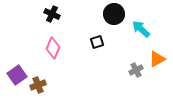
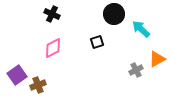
pink diamond: rotated 40 degrees clockwise
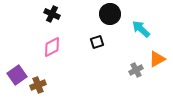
black circle: moved 4 px left
pink diamond: moved 1 px left, 1 px up
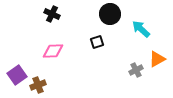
pink diamond: moved 1 px right, 4 px down; rotated 25 degrees clockwise
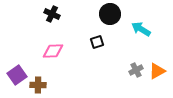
cyan arrow: rotated 12 degrees counterclockwise
orange triangle: moved 12 px down
brown cross: rotated 21 degrees clockwise
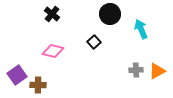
black cross: rotated 14 degrees clockwise
cyan arrow: rotated 36 degrees clockwise
black square: moved 3 px left; rotated 24 degrees counterclockwise
pink diamond: rotated 15 degrees clockwise
gray cross: rotated 24 degrees clockwise
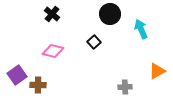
gray cross: moved 11 px left, 17 px down
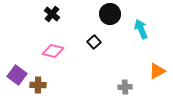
purple square: rotated 18 degrees counterclockwise
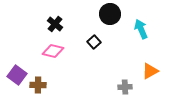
black cross: moved 3 px right, 10 px down
orange triangle: moved 7 px left
